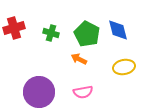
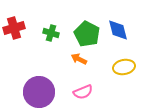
pink semicircle: rotated 12 degrees counterclockwise
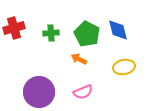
green cross: rotated 21 degrees counterclockwise
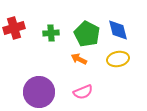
yellow ellipse: moved 6 px left, 8 px up
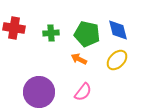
red cross: rotated 25 degrees clockwise
green pentagon: rotated 15 degrees counterclockwise
yellow ellipse: moved 1 px left, 1 px down; rotated 35 degrees counterclockwise
pink semicircle: rotated 30 degrees counterclockwise
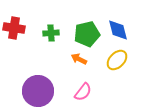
green pentagon: rotated 25 degrees counterclockwise
purple circle: moved 1 px left, 1 px up
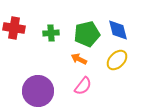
pink semicircle: moved 6 px up
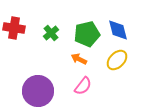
green cross: rotated 35 degrees counterclockwise
